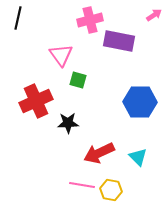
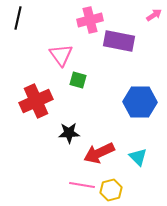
black star: moved 1 px right, 10 px down
yellow hexagon: rotated 25 degrees counterclockwise
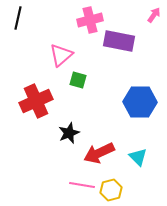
pink arrow: rotated 21 degrees counterclockwise
pink triangle: rotated 25 degrees clockwise
black star: rotated 20 degrees counterclockwise
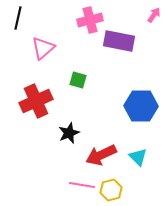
pink triangle: moved 18 px left, 7 px up
blue hexagon: moved 1 px right, 4 px down
red arrow: moved 2 px right, 2 px down
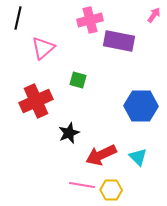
yellow hexagon: rotated 15 degrees clockwise
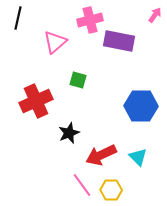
pink arrow: moved 1 px right
pink triangle: moved 12 px right, 6 px up
pink line: rotated 45 degrees clockwise
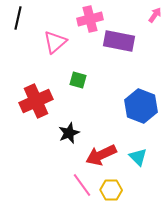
pink cross: moved 1 px up
blue hexagon: rotated 20 degrees clockwise
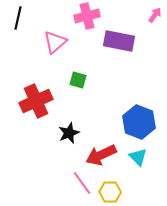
pink cross: moved 3 px left, 3 px up
blue hexagon: moved 2 px left, 16 px down
pink line: moved 2 px up
yellow hexagon: moved 1 px left, 2 px down
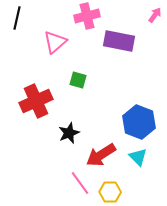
black line: moved 1 px left
red arrow: rotated 8 degrees counterclockwise
pink line: moved 2 px left
